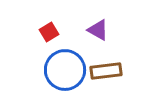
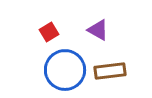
brown rectangle: moved 4 px right
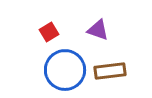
purple triangle: rotated 10 degrees counterclockwise
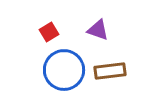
blue circle: moved 1 px left
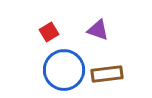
brown rectangle: moved 3 px left, 3 px down
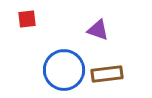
red square: moved 22 px left, 13 px up; rotated 24 degrees clockwise
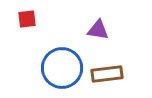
purple triangle: rotated 10 degrees counterclockwise
blue circle: moved 2 px left, 2 px up
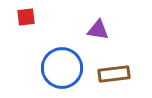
red square: moved 1 px left, 2 px up
brown rectangle: moved 7 px right
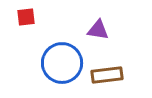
blue circle: moved 5 px up
brown rectangle: moved 7 px left, 1 px down
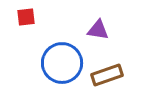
brown rectangle: rotated 12 degrees counterclockwise
